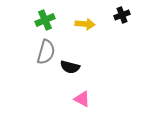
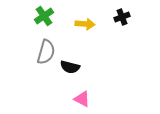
black cross: moved 2 px down
green cross: moved 1 px left, 4 px up; rotated 12 degrees counterclockwise
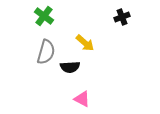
green cross: rotated 18 degrees counterclockwise
yellow arrow: moved 19 px down; rotated 36 degrees clockwise
black semicircle: rotated 18 degrees counterclockwise
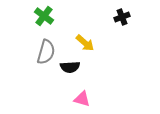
pink triangle: rotated 12 degrees counterclockwise
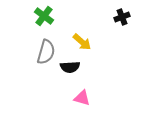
yellow arrow: moved 3 px left, 1 px up
pink triangle: moved 1 px up
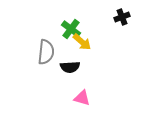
green cross: moved 27 px right, 13 px down
gray semicircle: rotated 10 degrees counterclockwise
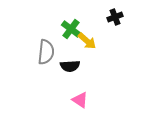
black cross: moved 7 px left
yellow arrow: moved 5 px right, 1 px up
black semicircle: moved 1 px up
pink triangle: moved 2 px left, 2 px down; rotated 18 degrees clockwise
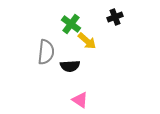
green cross: moved 5 px up
